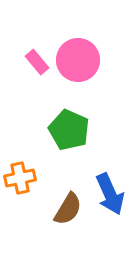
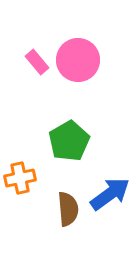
green pentagon: moved 11 px down; rotated 18 degrees clockwise
blue arrow: rotated 102 degrees counterclockwise
brown semicircle: rotated 36 degrees counterclockwise
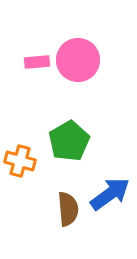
pink rectangle: rotated 55 degrees counterclockwise
orange cross: moved 17 px up; rotated 28 degrees clockwise
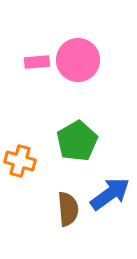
green pentagon: moved 8 px right
